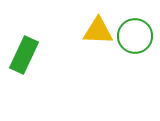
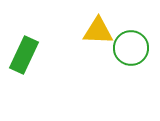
green circle: moved 4 px left, 12 px down
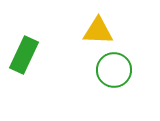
green circle: moved 17 px left, 22 px down
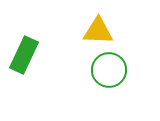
green circle: moved 5 px left
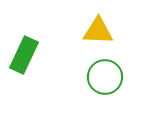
green circle: moved 4 px left, 7 px down
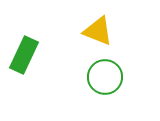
yellow triangle: rotated 20 degrees clockwise
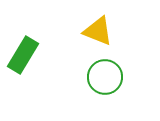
green rectangle: moved 1 px left; rotated 6 degrees clockwise
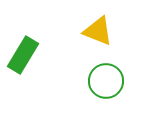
green circle: moved 1 px right, 4 px down
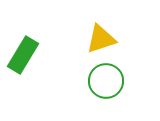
yellow triangle: moved 3 px right, 8 px down; rotated 40 degrees counterclockwise
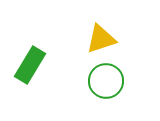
green rectangle: moved 7 px right, 10 px down
